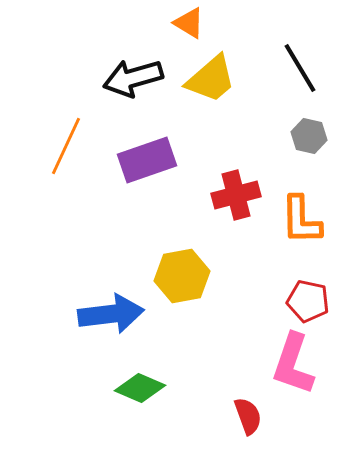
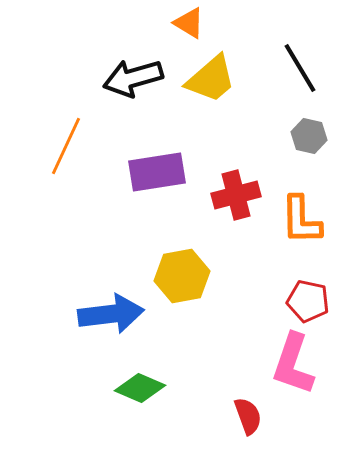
purple rectangle: moved 10 px right, 12 px down; rotated 10 degrees clockwise
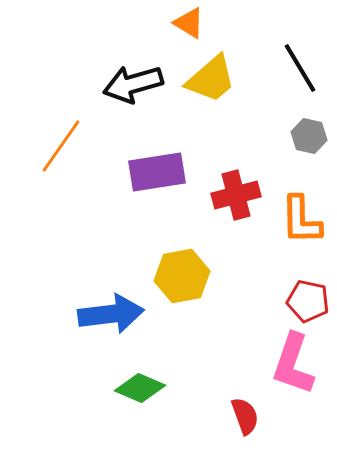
black arrow: moved 6 px down
orange line: moved 5 px left; rotated 10 degrees clockwise
red semicircle: moved 3 px left
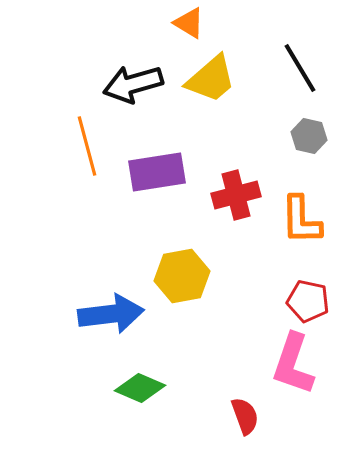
orange line: moved 26 px right; rotated 50 degrees counterclockwise
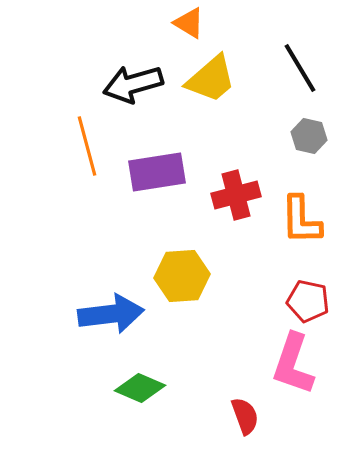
yellow hexagon: rotated 6 degrees clockwise
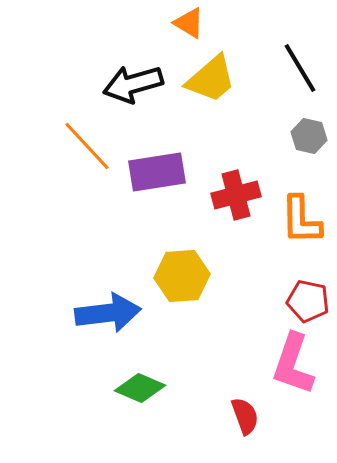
orange line: rotated 28 degrees counterclockwise
blue arrow: moved 3 px left, 1 px up
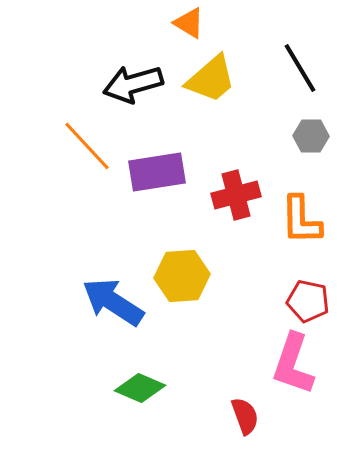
gray hexagon: moved 2 px right; rotated 12 degrees counterclockwise
blue arrow: moved 5 px right, 11 px up; rotated 140 degrees counterclockwise
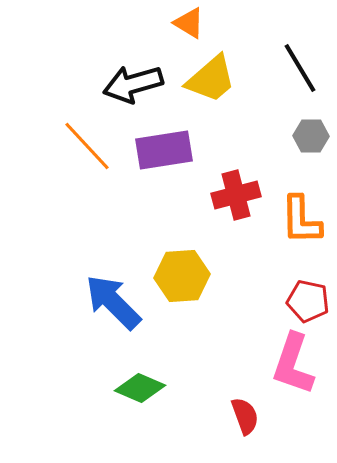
purple rectangle: moved 7 px right, 22 px up
blue arrow: rotated 12 degrees clockwise
